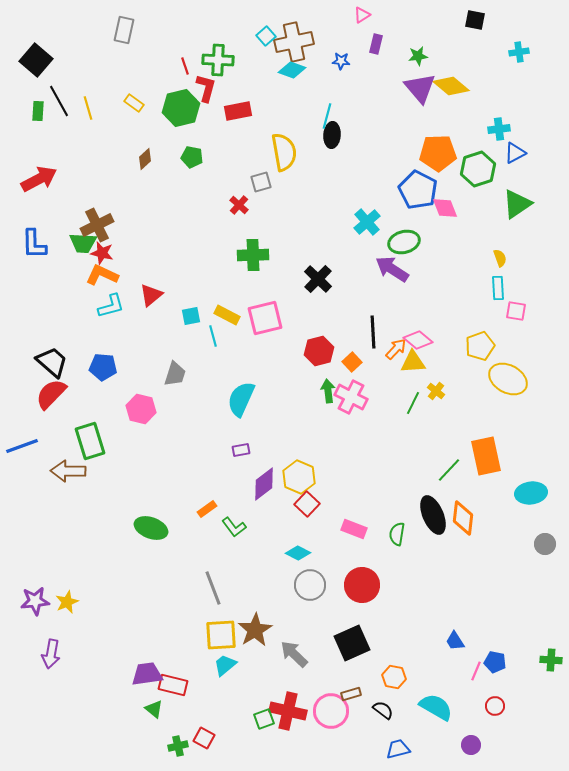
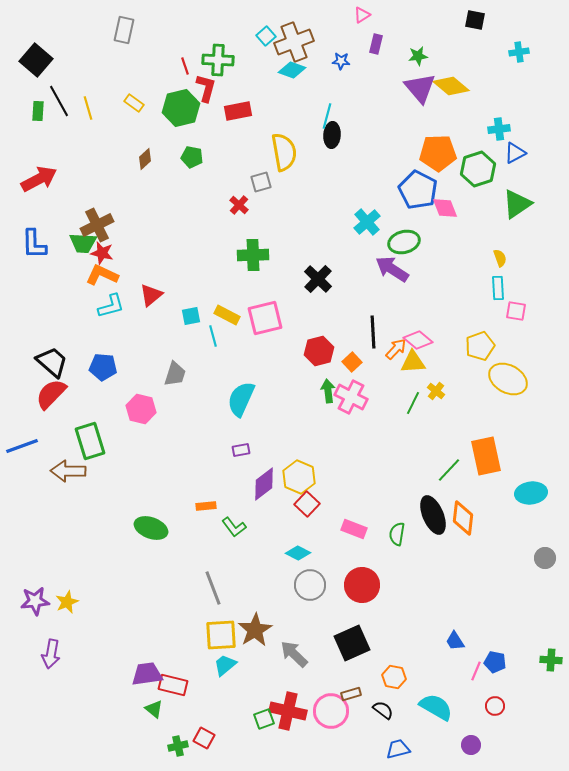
brown cross at (294, 42): rotated 9 degrees counterclockwise
orange rectangle at (207, 509): moved 1 px left, 3 px up; rotated 30 degrees clockwise
gray circle at (545, 544): moved 14 px down
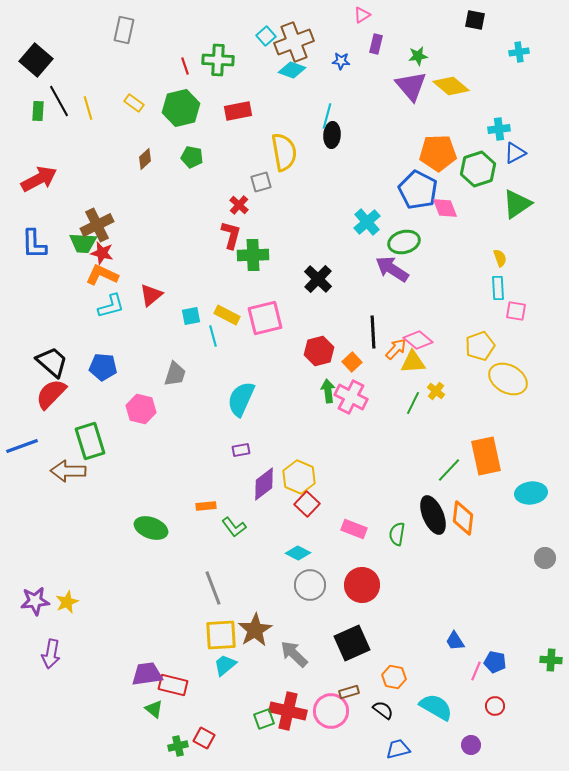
red L-shape at (206, 88): moved 25 px right, 147 px down
purple triangle at (420, 88): moved 9 px left, 2 px up
brown rectangle at (351, 694): moved 2 px left, 2 px up
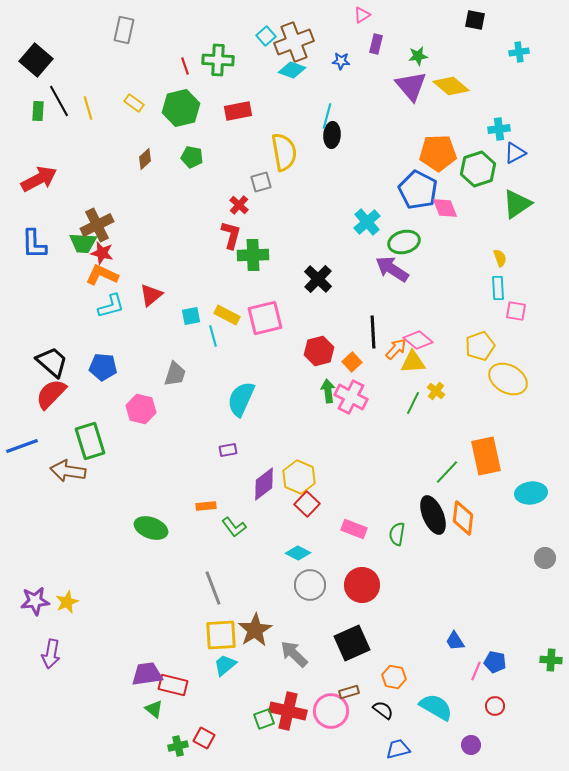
purple rectangle at (241, 450): moved 13 px left
green line at (449, 470): moved 2 px left, 2 px down
brown arrow at (68, 471): rotated 8 degrees clockwise
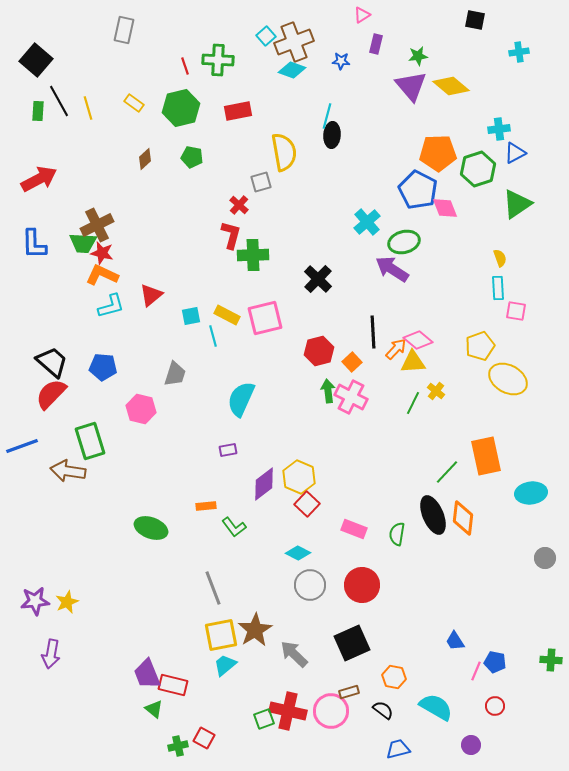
yellow square at (221, 635): rotated 8 degrees counterclockwise
purple trapezoid at (147, 674): rotated 104 degrees counterclockwise
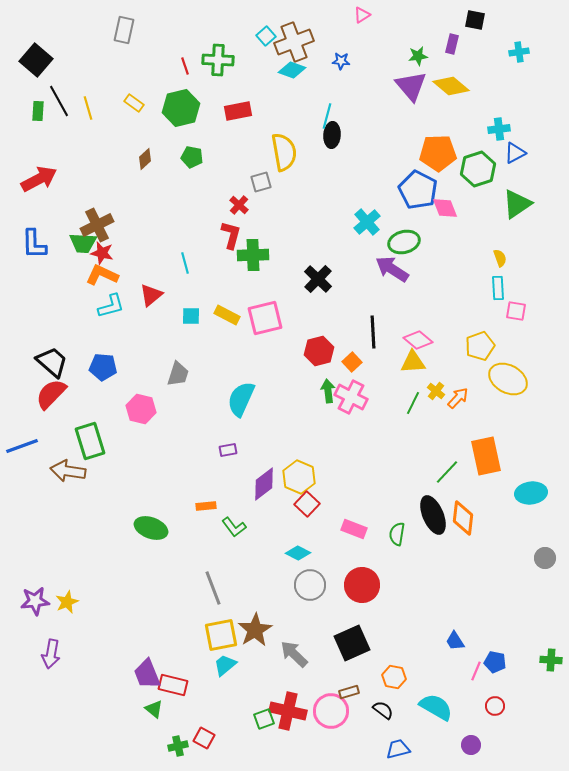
purple rectangle at (376, 44): moved 76 px right
cyan square at (191, 316): rotated 12 degrees clockwise
cyan line at (213, 336): moved 28 px left, 73 px up
orange arrow at (396, 349): moved 62 px right, 49 px down
gray trapezoid at (175, 374): moved 3 px right
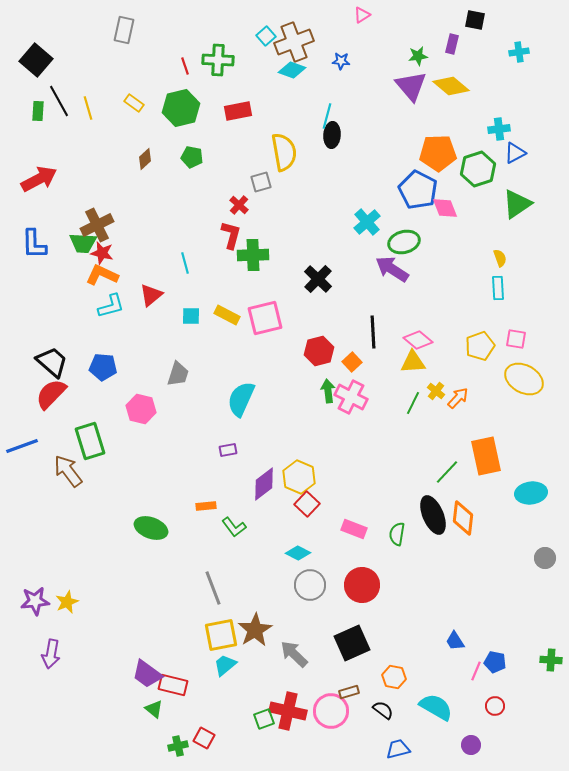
pink square at (516, 311): moved 28 px down
yellow ellipse at (508, 379): moved 16 px right
brown arrow at (68, 471): rotated 44 degrees clockwise
purple trapezoid at (147, 674): rotated 32 degrees counterclockwise
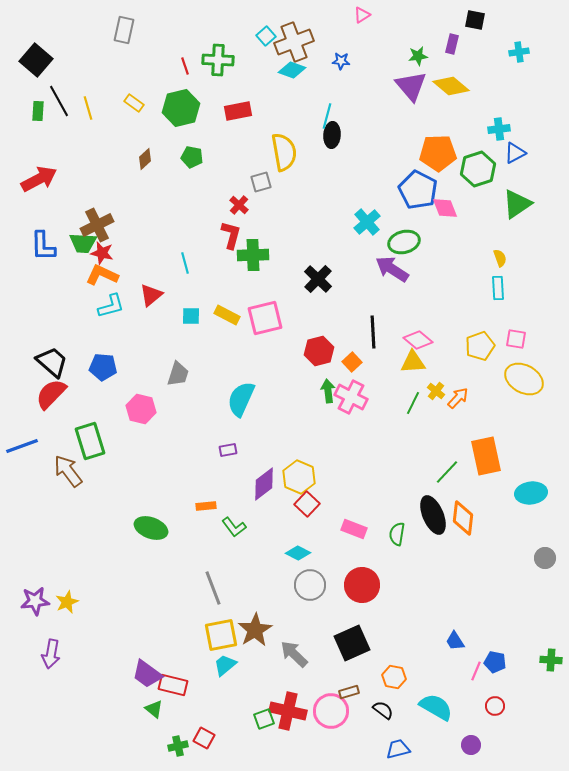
blue L-shape at (34, 244): moved 9 px right, 2 px down
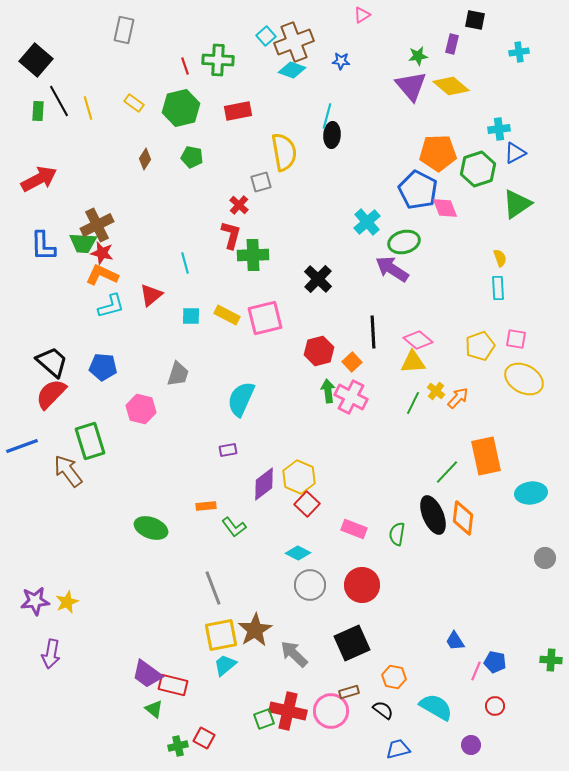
brown diamond at (145, 159): rotated 15 degrees counterclockwise
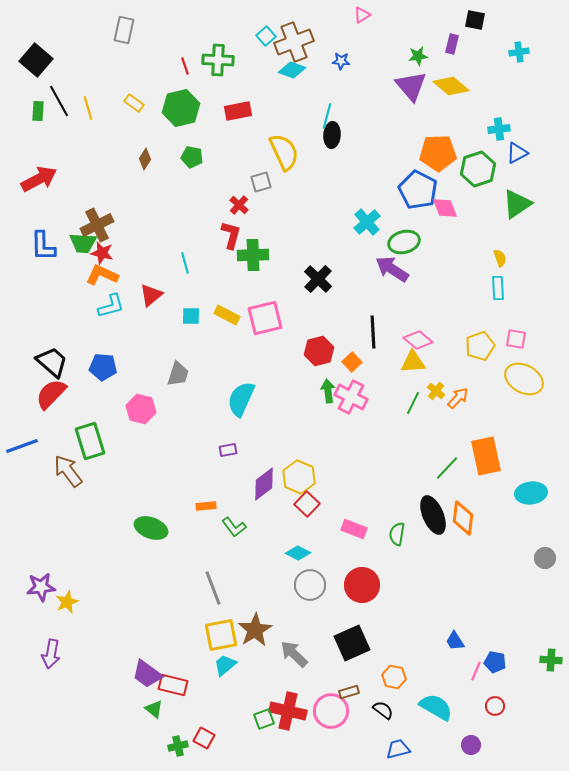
yellow semicircle at (284, 152): rotated 15 degrees counterclockwise
blue triangle at (515, 153): moved 2 px right
green line at (447, 472): moved 4 px up
purple star at (35, 601): moved 6 px right, 14 px up
